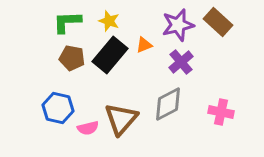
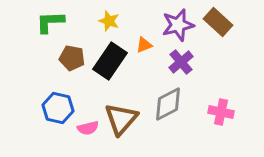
green L-shape: moved 17 px left
black rectangle: moved 6 px down; rotated 6 degrees counterclockwise
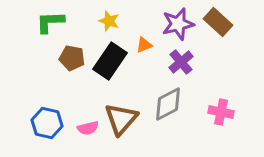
purple star: moved 1 px up
blue hexagon: moved 11 px left, 15 px down
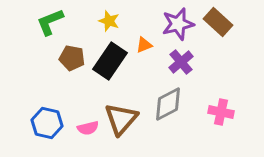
green L-shape: rotated 20 degrees counterclockwise
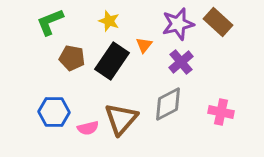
orange triangle: rotated 30 degrees counterclockwise
black rectangle: moved 2 px right
blue hexagon: moved 7 px right, 11 px up; rotated 12 degrees counterclockwise
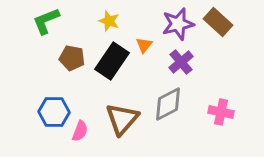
green L-shape: moved 4 px left, 1 px up
brown triangle: moved 1 px right
pink semicircle: moved 8 px left, 3 px down; rotated 55 degrees counterclockwise
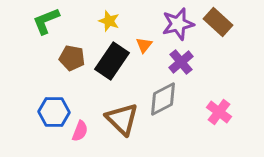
gray diamond: moved 5 px left, 5 px up
pink cross: moved 2 px left; rotated 25 degrees clockwise
brown triangle: rotated 27 degrees counterclockwise
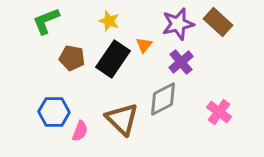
black rectangle: moved 1 px right, 2 px up
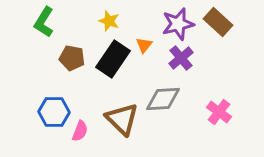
green L-shape: moved 2 px left, 1 px down; rotated 36 degrees counterclockwise
purple cross: moved 4 px up
gray diamond: rotated 24 degrees clockwise
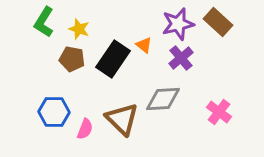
yellow star: moved 30 px left, 8 px down
orange triangle: rotated 30 degrees counterclockwise
brown pentagon: moved 1 px down
pink semicircle: moved 5 px right, 2 px up
